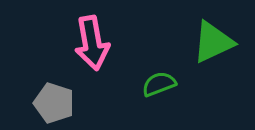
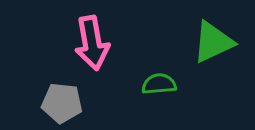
green semicircle: rotated 16 degrees clockwise
gray pentagon: moved 8 px right; rotated 12 degrees counterclockwise
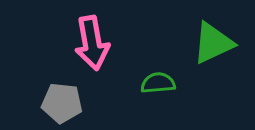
green triangle: moved 1 px down
green semicircle: moved 1 px left, 1 px up
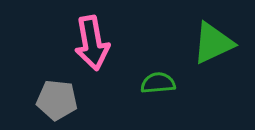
gray pentagon: moved 5 px left, 3 px up
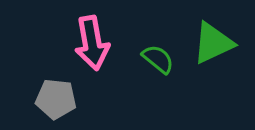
green semicircle: moved 24 px up; rotated 44 degrees clockwise
gray pentagon: moved 1 px left, 1 px up
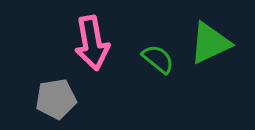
green triangle: moved 3 px left
gray pentagon: rotated 15 degrees counterclockwise
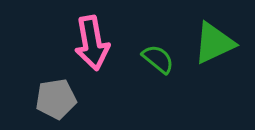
green triangle: moved 4 px right
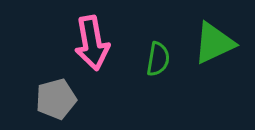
green semicircle: rotated 60 degrees clockwise
gray pentagon: rotated 6 degrees counterclockwise
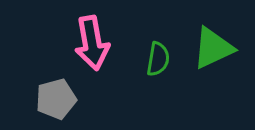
green triangle: moved 1 px left, 5 px down
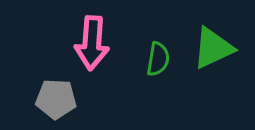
pink arrow: rotated 14 degrees clockwise
gray pentagon: rotated 18 degrees clockwise
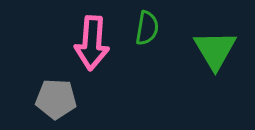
green triangle: moved 2 px right, 2 px down; rotated 36 degrees counterclockwise
green semicircle: moved 11 px left, 31 px up
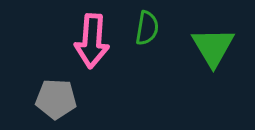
pink arrow: moved 2 px up
green triangle: moved 2 px left, 3 px up
